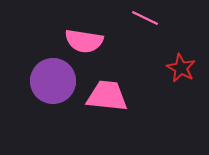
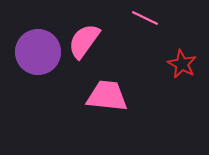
pink semicircle: rotated 117 degrees clockwise
red star: moved 1 px right, 4 px up
purple circle: moved 15 px left, 29 px up
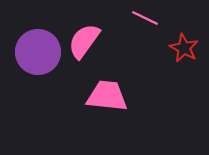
red star: moved 2 px right, 16 px up
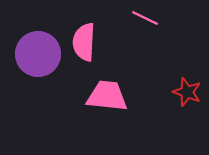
pink semicircle: moved 1 px down; rotated 33 degrees counterclockwise
red star: moved 3 px right, 44 px down; rotated 8 degrees counterclockwise
purple circle: moved 2 px down
